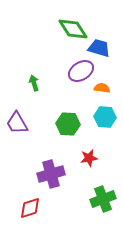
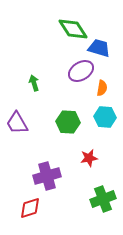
orange semicircle: rotated 91 degrees clockwise
green hexagon: moved 2 px up
purple cross: moved 4 px left, 2 px down
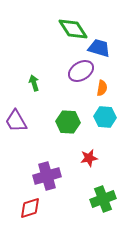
purple trapezoid: moved 1 px left, 2 px up
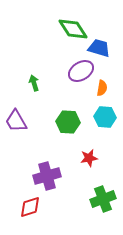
red diamond: moved 1 px up
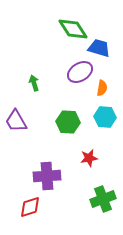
purple ellipse: moved 1 px left, 1 px down
purple cross: rotated 12 degrees clockwise
